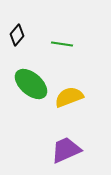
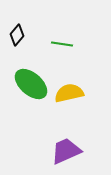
yellow semicircle: moved 4 px up; rotated 8 degrees clockwise
purple trapezoid: moved 1 px down
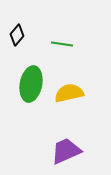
green ellipse: rotated 60 degrees clockwise
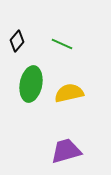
black diamond: moved 6 px down
green line: rotated 15 degrees clockwise
purple trapezoid: rotated 8 degrees clockwise
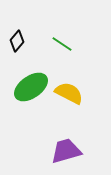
green line: rotated 10 degrees clockwise
green ellipse: moved 3 px down; rotated 44 degrees clockwise
yellow semicircle: rotated 40 degrees clockwise
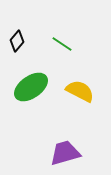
yellow semicircle: moved 11 px right, 2 px up
purple trapezoid: moved 1 px left, 2 px down
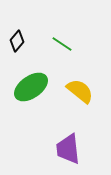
yellow semicircle: rotated 12 degrees clockwise
purple trapezoid: moved 3 px right, 4 px up; rotated 80 degrees counterclockwise
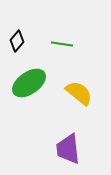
green line: rotated 25 degrees counterclockwise
green ellipse: moved 2 px left, 4 px up
yellow semicircle: moved 1 px left, 2 px down
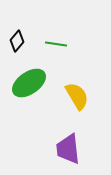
green line: moved 6 px left
yellow semicircle: moved 2 px left, 3 px down; rotated 20 degrees clockwise
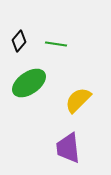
black diamond: moved 2 px right
yellow semicircle: moved 1 px right, 4 px down; rotated 104 degrees counterclockwise
purple trapezoid: moved 1 px up
